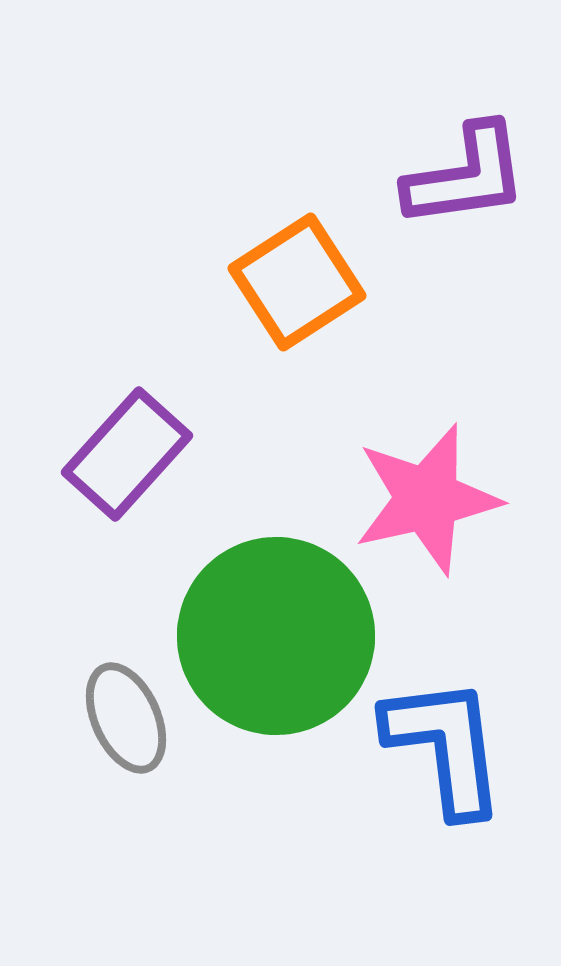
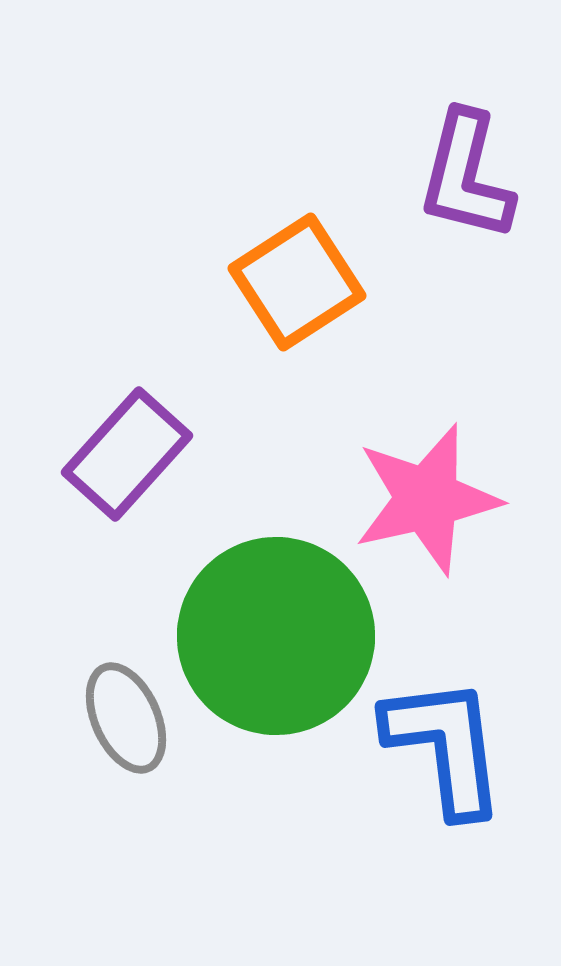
purple L-shape: rotated 112 degrees clockwise
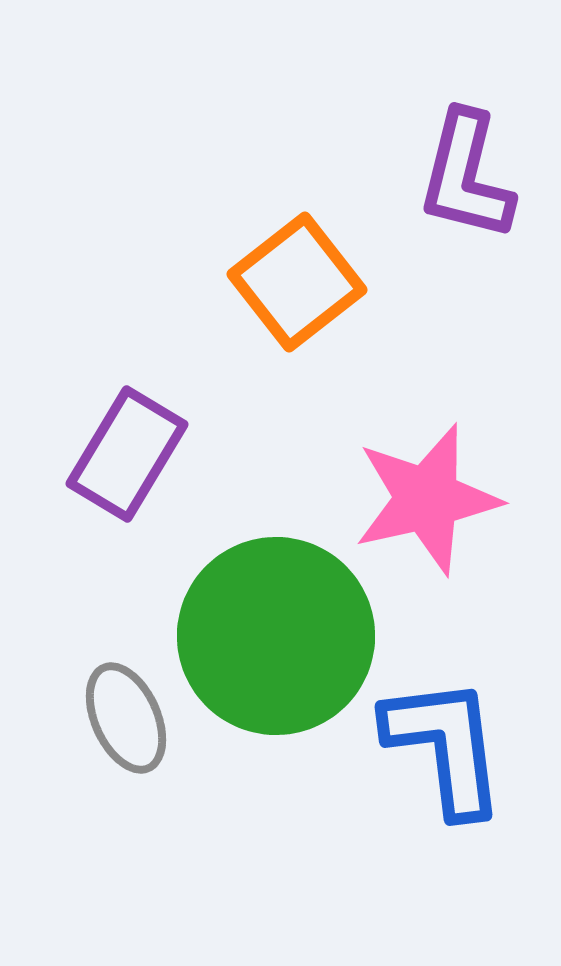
orange square: rotated 5 degrees counterclockwise
purple rectangle: rotated 11 degrees counterclockwise
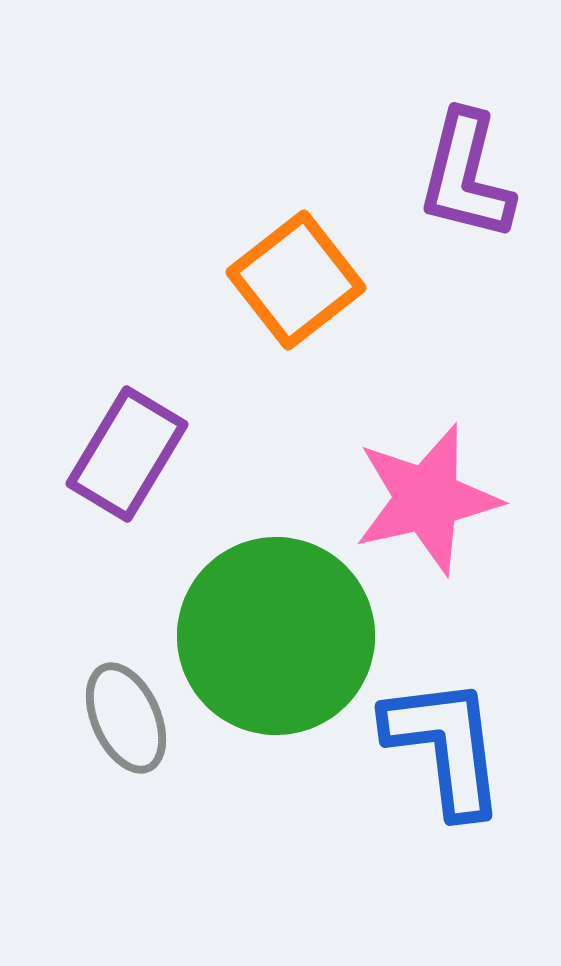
orange square: moved 1 px left, 2 px up
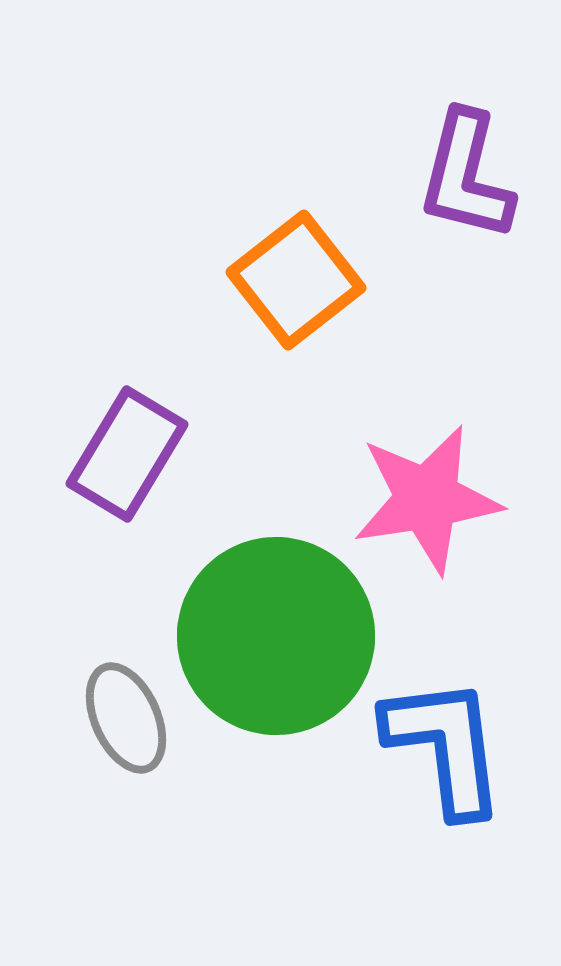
pink star: rotated 4 degrees clockwise
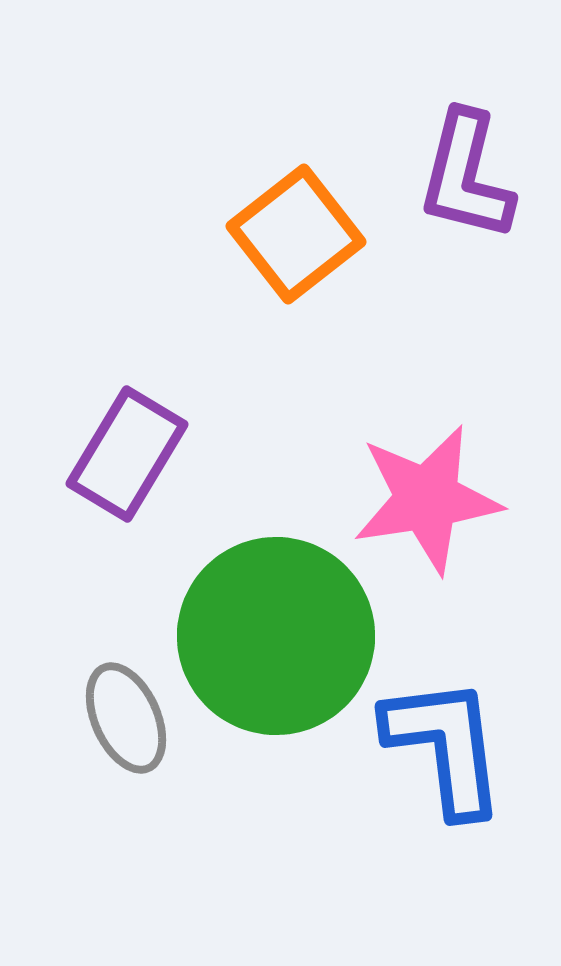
orange square: moved 46 px up
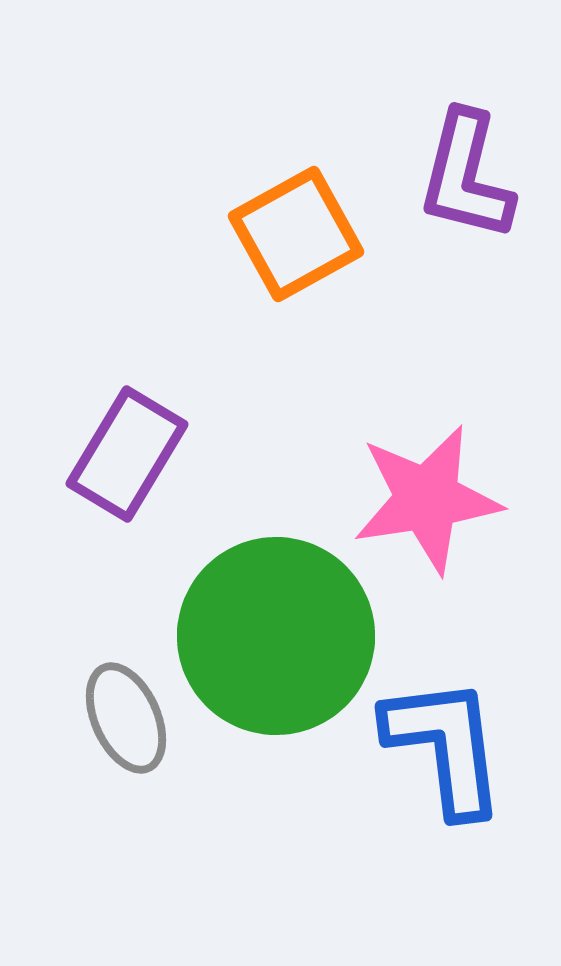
orange square: rotated 9 degrees clockwise
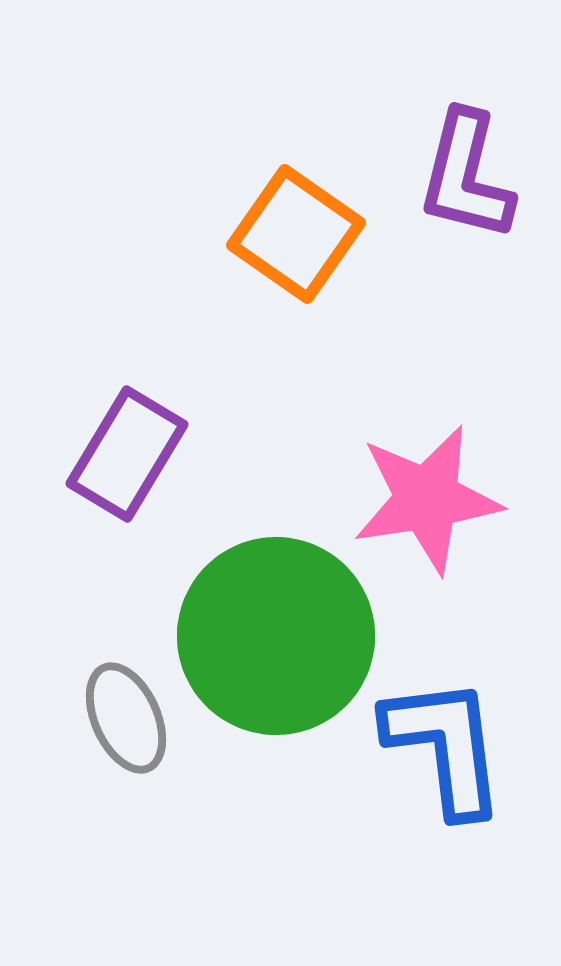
orange square: rotated 26 degrees counterclockwise
